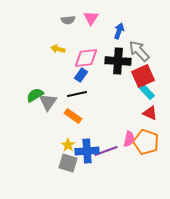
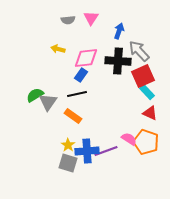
pink semicircle: rotated 70 degrees counterclockwise
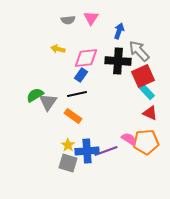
orange pentagon: rotated 25 degrees counterclockwise
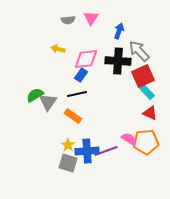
pink diamond: moved 1 px down
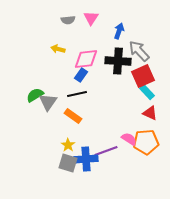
blue cross: moved 1 px left, 8 px down
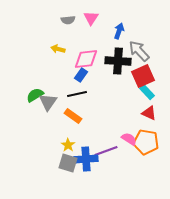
red triangle: moved 1 px left
orange pentagon: rotated 15 degrees clockwise
